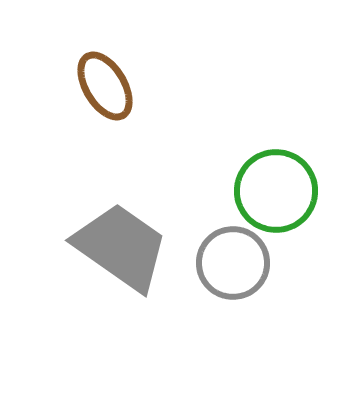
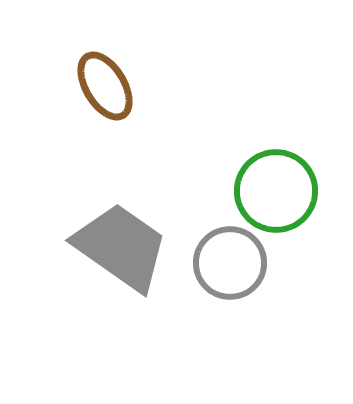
gray circle: moved 3 px left
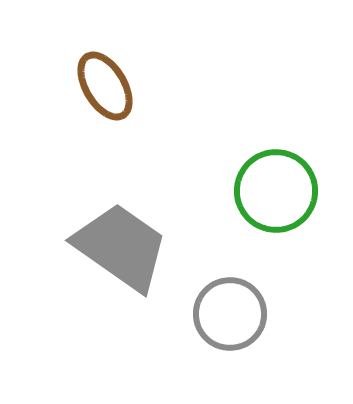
gray circle: moved 51 px down
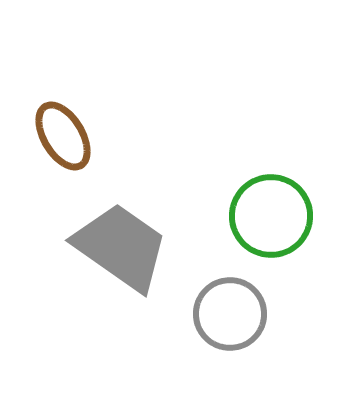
brown ellipse: moved 42 px left, 50 px down
green circle: moved 5 px left, 25 px down
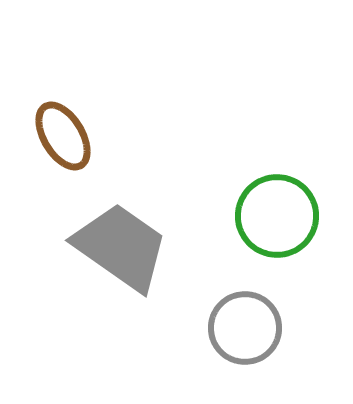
green circle: moved 6 px right
gray circle: moved 15 px right, 14 px down
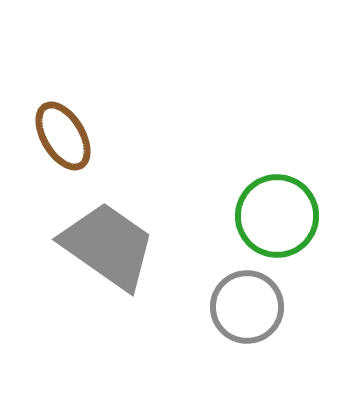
gray trapezoid: moved 13 px left, 1 px up
gray circle: moved 2 px right, 21 px up
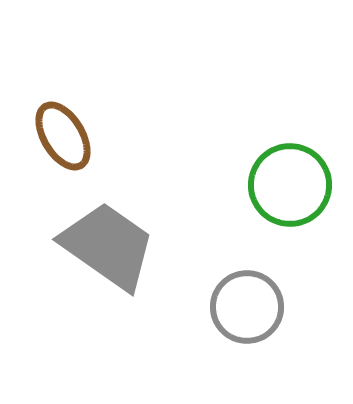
green circle: moved 13 px right, 31 px up
